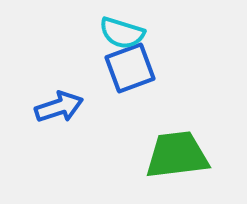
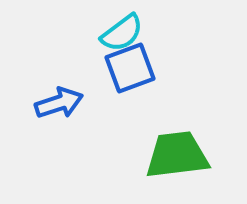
cyan semicircle: rotated 54 degrees counterclockwise
blue arrow: moved 4 px up
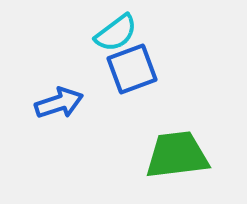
cyan semicircle: moved 6 px left
blue square: moved 2 px right, 1 px down
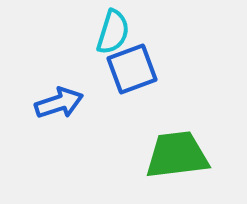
cyan semicircle: moved 3 px left, 1 px up; rotated 36 degrees counterclockwise
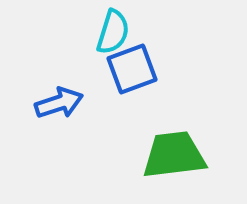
green trapezoid: moved 3 px left
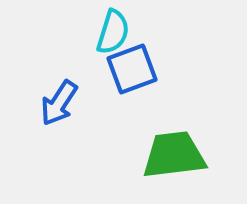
blue arrow: rotated 141 degrees clockwise
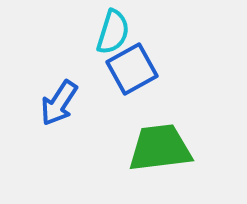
blue square: rotated 9 degrees counterclockwise
green trapezoid: moved 14 px left, 7 px up
